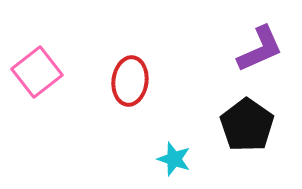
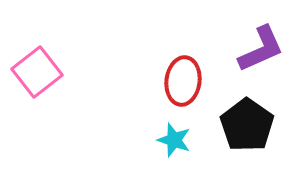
purple L-shape: moved 1 px right
red ellipse: moved 53 px right
cyan star: moved 19 px up
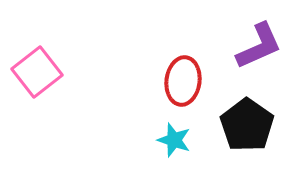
purple L-shape: moved 2 px left, 3 px up
